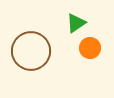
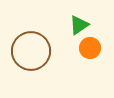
green triangle: moved 3 px right, 2 px down
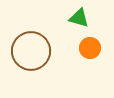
green triangle: moved 7 px up; rotated 50 degrees clockwise
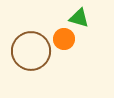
orange circle: moved 26 px left, 9 px up
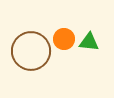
green triangle: moved 10 px right, 24 px down; rotated 10 degrees counterclockwise
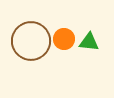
brown circle: moved 10 px up
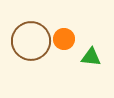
green triangle: moved 2 px right, 15 px down
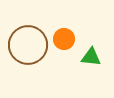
brown circle: moved 3 px left, 4 px down
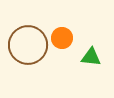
orange circle: moved 2 px left, 1 px up
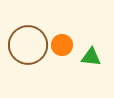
orange circle: moved 7 px down
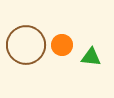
brown circle: moved 2 px left
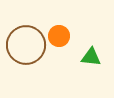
orange circle: moved 3 px left, 9 px up
